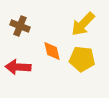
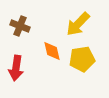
yellow arrow: moved 5 px left
yellow pentagon: rotated 15 degrees counterclockwise
red arrow: moved 2 px left, 1 px down; rotated 85 degrees counterclockwise
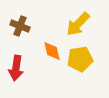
yellow pentagon: moved 2 px left
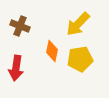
orange diamond: rotated 25 degrees clockwise
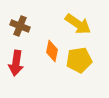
yellow arrow: rotated 100 degrees counterclockwise
yellow pentagon: moved 1 px left, 1 px down
red arrow: moved 5 px up
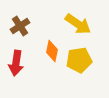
brown cross: rotated 36 degrees clockwise
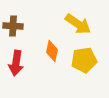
brown cross: moved 7 px left; rotated 36 degrees clockwise
yellow pentagon: moved 5 px right
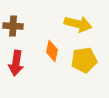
yellow arrow: rotated 20 degrees counterclockwise
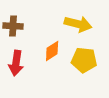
orange diamond: rotated 45 degrees clockwise
yellow pentagon: rotated 15 degrees clockwise
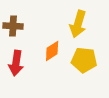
yellow arrow: rotated 92 degrees clockwise
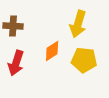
red arrow: rotated 10 degrees clockwise
